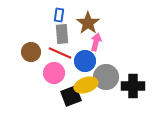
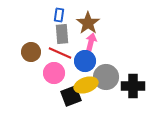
pink arrow: moved 5 px left
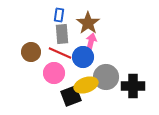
blue circle: moved 2 px left, 4 px up
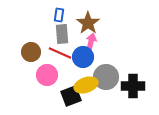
pink circle: moved 7 px left, 2 px down
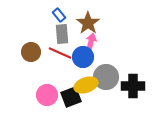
blue rectangle: rotated 48 degrees counterclockwise
pink circle: moved 20 px down
black square: moved 1 px down
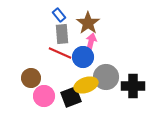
brown circle: moved 26 px down
pink circle: moved 3 px left, 1 px down
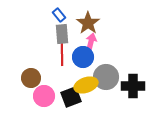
red line: moved 2 px right, 1 px down; rotated 65 degrees clockwise
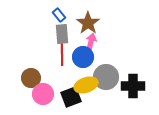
pink circle: moved 1 px left, 2 px up
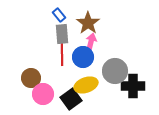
gray circle: moved 9 px right, 6 px up
black square: moved 2 px down; rotated 15 degrees counterclockwise
